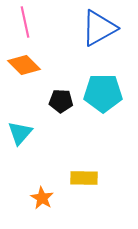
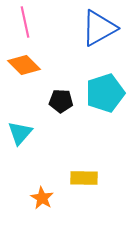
cyan pentagon: moved 2 px right; rotated 18 degrees counterclockwise
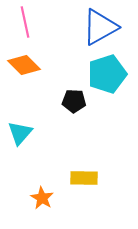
blue triangle: moved 1 px right, 1 px up
cyan pentagon: moved 2 px right, 19 px up
black pentagon: moved 13 px right
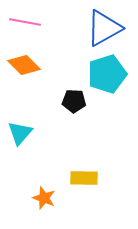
pink line: rotated 68 degrees counterclockwise
blue triangle: moved 4 px right, 1 px down
orange star: moved 2 px right; rotated 10 degrees counterclockwise
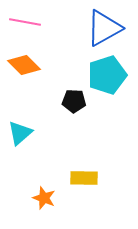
cyan pentagon: moved 1 px down
cyan triangle: rotated 8 degrees clockwise
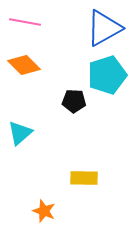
orange star: moved 13 px down
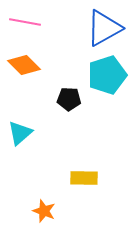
black pentagon: moved 5 px left, 2 px up
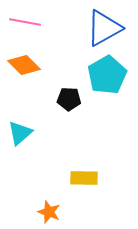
cyan pentagon: rotated 12 degrees counterclockwise
orange star: moved 5 px right, 1 px down
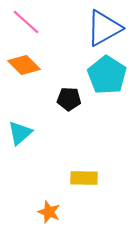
pink line: moved 1 px right; rotated 32 degrees clockwise
cyan pentagon: rotated 9 degrees counterclockwise
